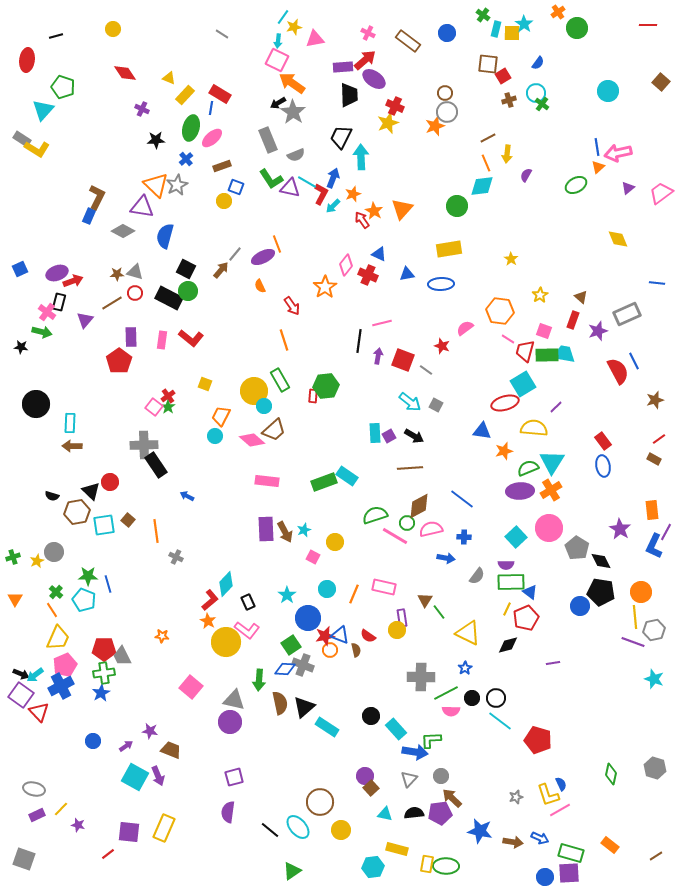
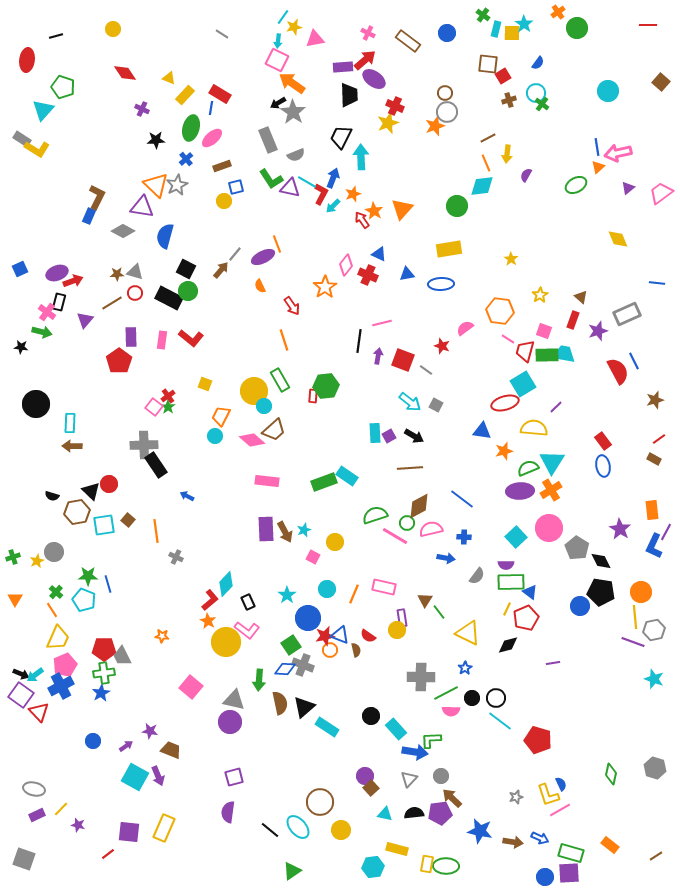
blue square at (236, 187): rotated 35 degrees counterclockwise
red circle at (110, 482): moved 1 px left, 2 px down
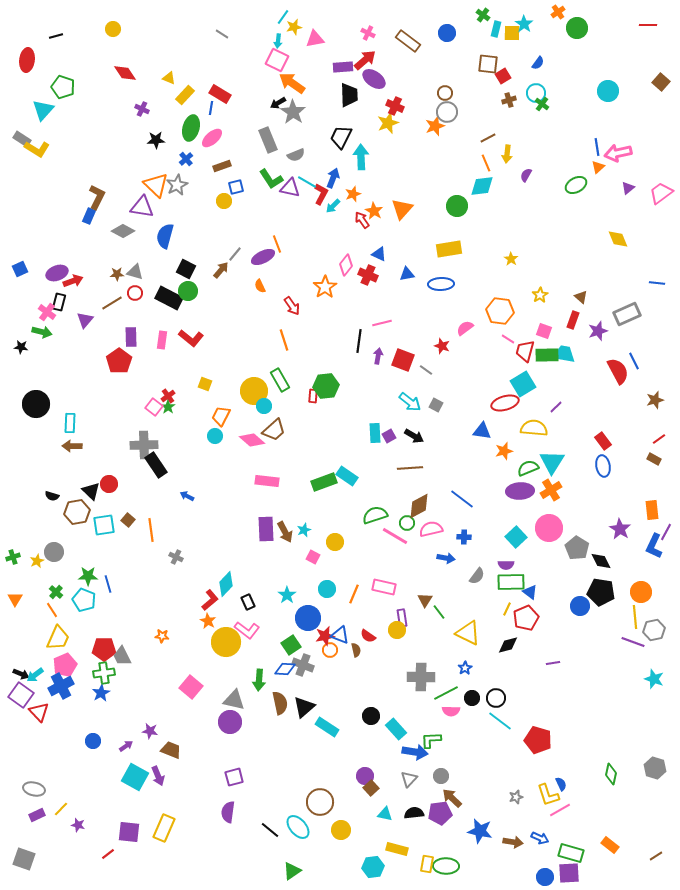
orange line at (156, 531): moved 5 px left, 1 px up
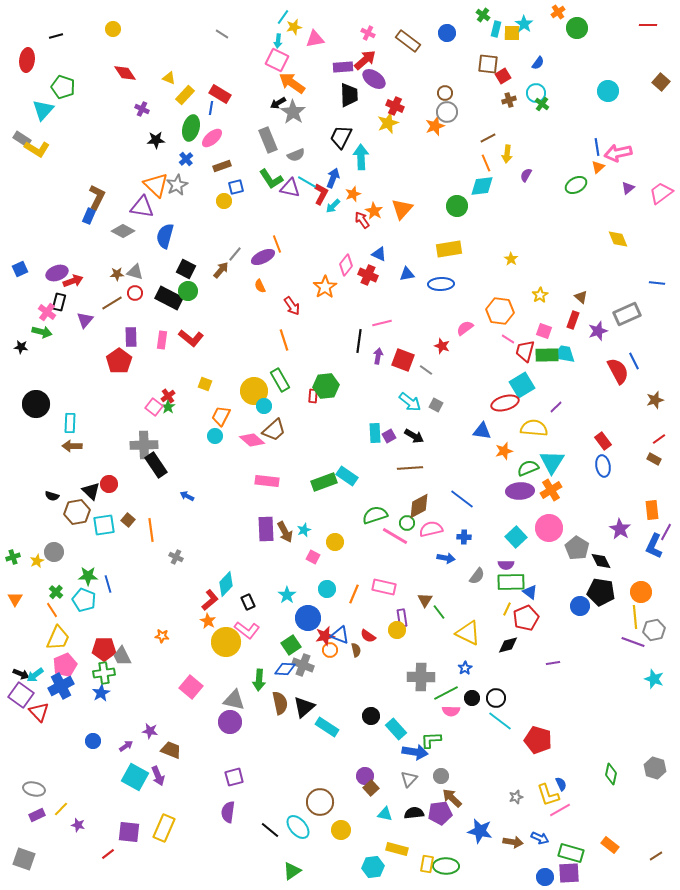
cyan square at (523, 384): moved 1 px left, 1 px down
